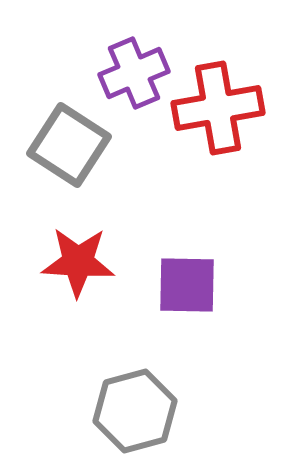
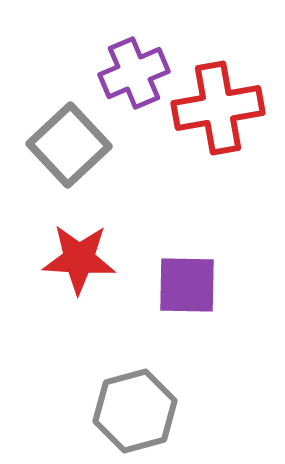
gray square: rotated 14 degrees clockwise
red star: moved 1 px right, 3 px up
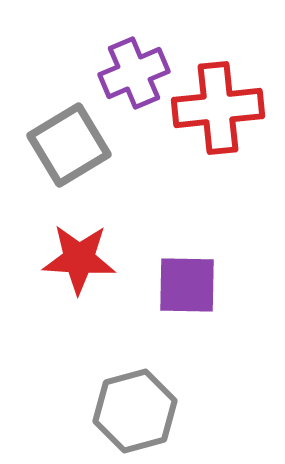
red cross: rotated 4 degrees clockwise
gray square: rotated 12 degrees clockwise
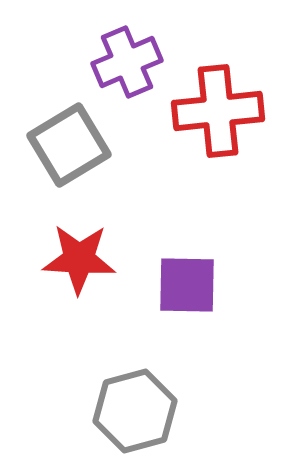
purple cross: moved 7 px left, 11 px up
red cross: moved 3 px down
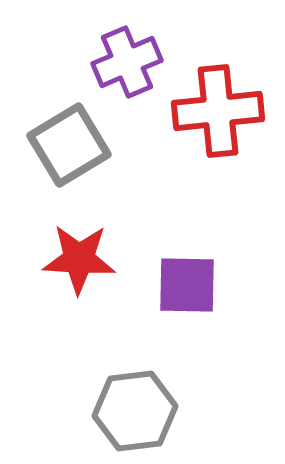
gray hexagon: rotated 8 degrees clockwise
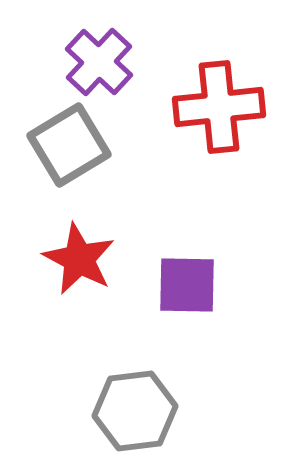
purple cross: moved 28 px left; rotated 24 degrees counterclockwise
red cross: moved 1 px right, 4 px up
red star: rotated 24 degrees clockwise
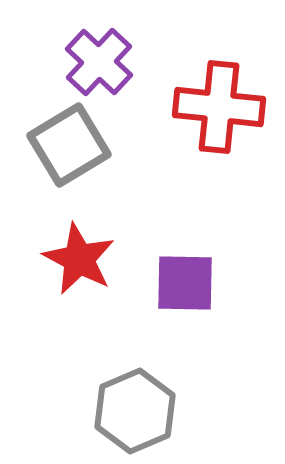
red cross: rotated 12 degrees clockwise
purple square: moved 2 px left, 2 px up
gray hexagon: rotated 16 degrees counterclockwise
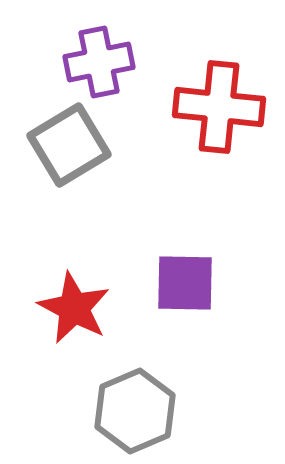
purple cross: rotated 36 degrees clockwise
red star: moved 5 px left, 49 px down
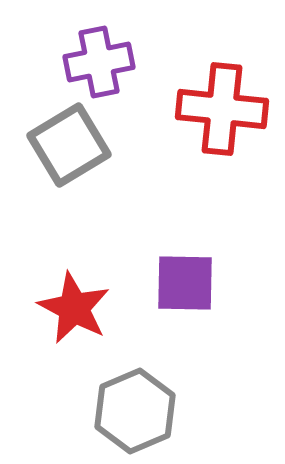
red cross: moved 3 px right, 2 px down
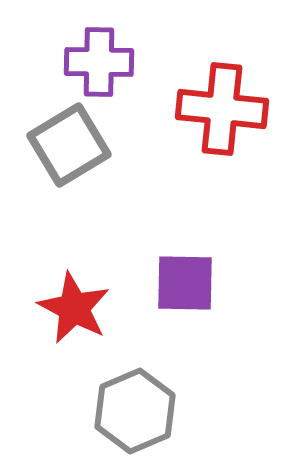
purple cross: rotated 12 degrees clockwise
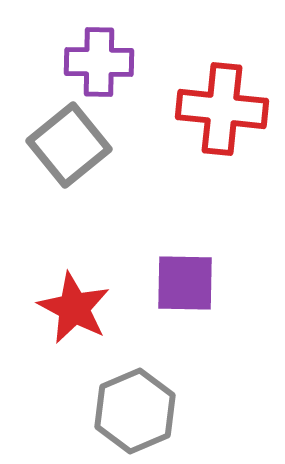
gray square: rotated 8 degrees counterclockwise
